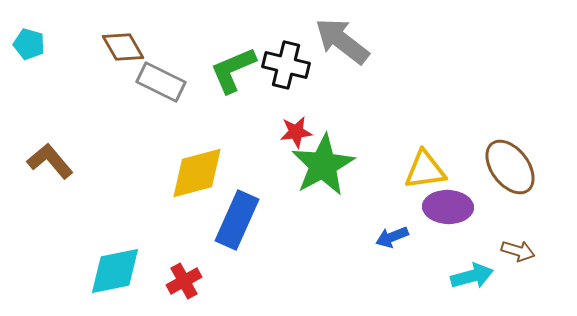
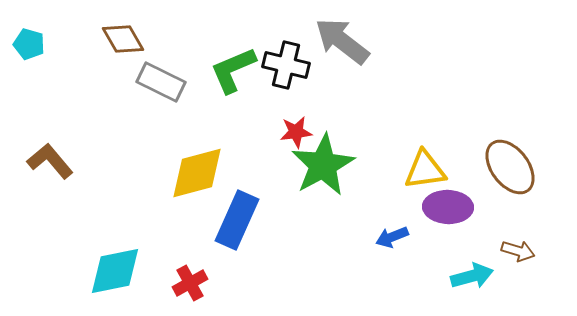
brown diamond: moved 8 px up
red cross: moved 6 px right, 2 px down
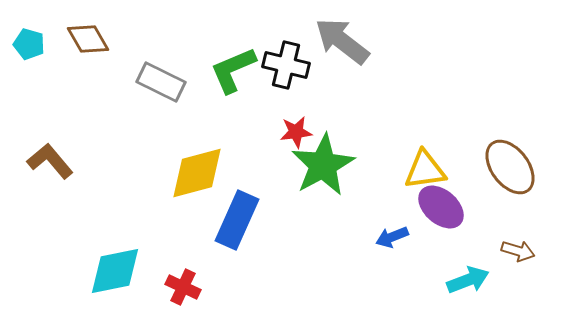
brown diamond: moved 35 px left
purple ellipse: moved 7 px left; rotated 39 degrees clockwise
cyan arrow: moved 4 px left, 4 px down; rotated 6 degrees counterclockwise
red cross: moved 7 px left, 4 px down; rotated 36 degrees counterclockwise
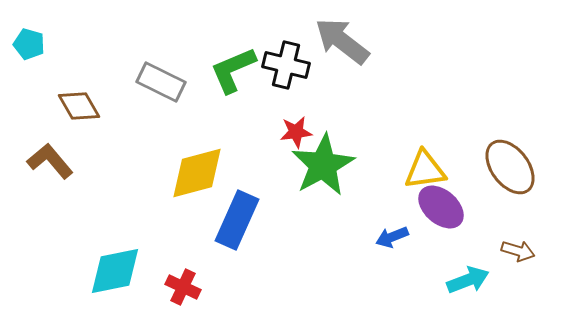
brown diamond: moved 9 px left, 67 px down
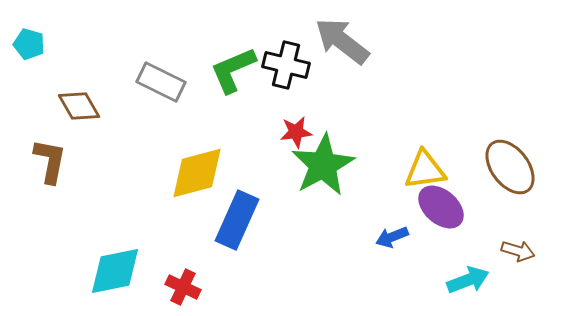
brown L-shape: rotated 51 degrees clockwise
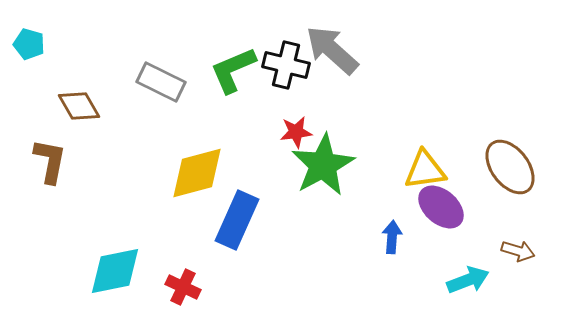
gray arrow: moved 10 px left, 9 px down; rotated 4 degrees clockwise
blue arrow: rotated 116 degrees clockwise
